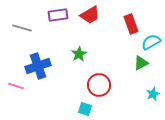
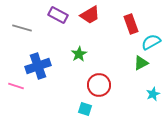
purple rectangle: rotated 36 degrees clockwise
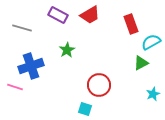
green star: moved 12 px left, 4 px up
blue cross: moved 7 px left
pink line: moved 1 px left, 1 px down
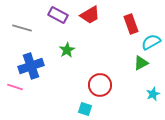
red circle: moved 1 px right
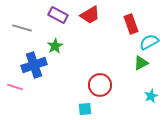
cyan semicircle: moved 2 px left
green star: moved 12 px left, 4 px up
blue cross: moved 3 px right, 1 px up
cyan star: moved 2 px left, 2 px down
cyan square: rotated 24 degrees counterclockwise
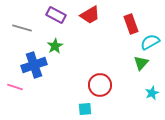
purple rectangle: moved 2 px left
cyan semicircle: moved 1 px right
green triangle: rotated 21 degrees counterclockwise
cyan star: moved 1 px right, 3 px up
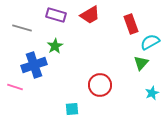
purple rectangle: rotated 12 degrees counterclockwise
cyan square: moved 13 px left
